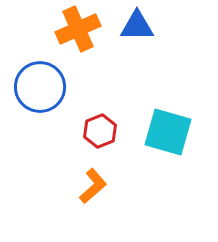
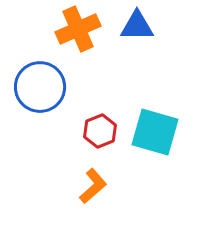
cyan square: moved 13 px left
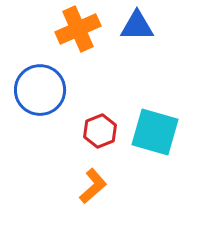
blue circle: moved 3 px down
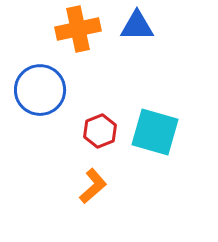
orange cross: rotated 12 degrees clockwise
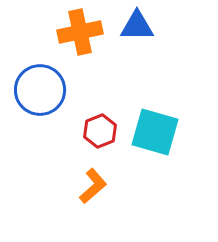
orange cross: moved 2 px right, 3 px down
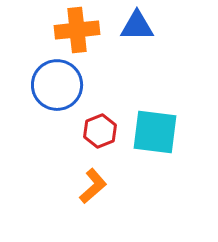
orange cross: moved 3 px left, 2 px up; rotated 6 degrees clockwise
blue circle: moved 17 px right, 5 px up
cyan square: rotated 9 degrees counterclockwise
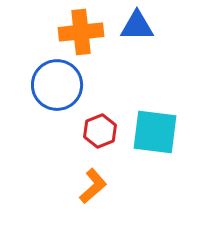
orange cross: moved 4 px right, 2 px down
